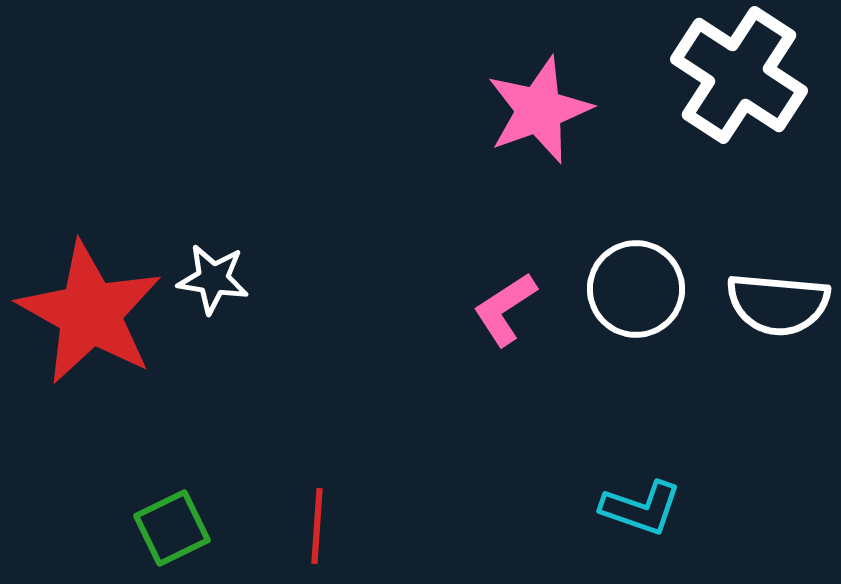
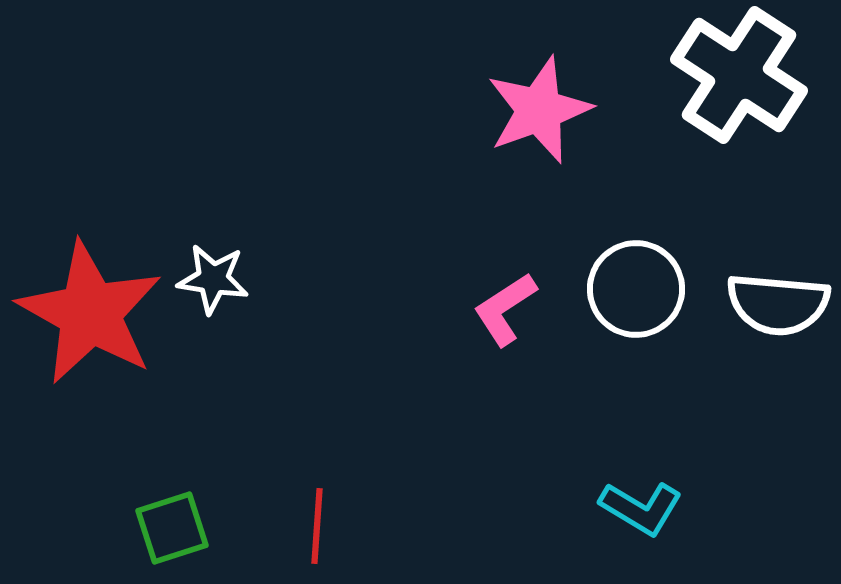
cyan L-shape: rotated 12 degrees clockwise
green square: rotated 8 degrees clockwise
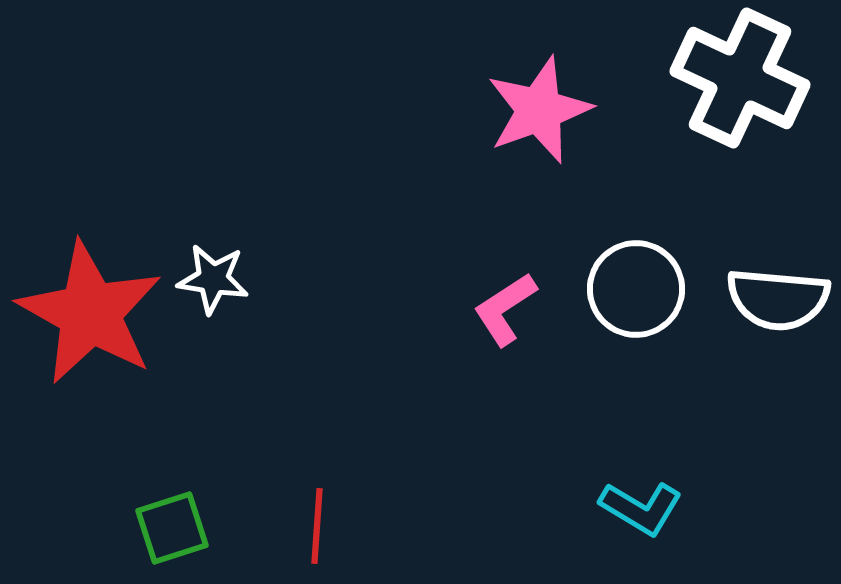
white cross: moved 1 px right, 3 px down; rotated 8 degrees counterclockwise
white semicircle: moved 5 px up
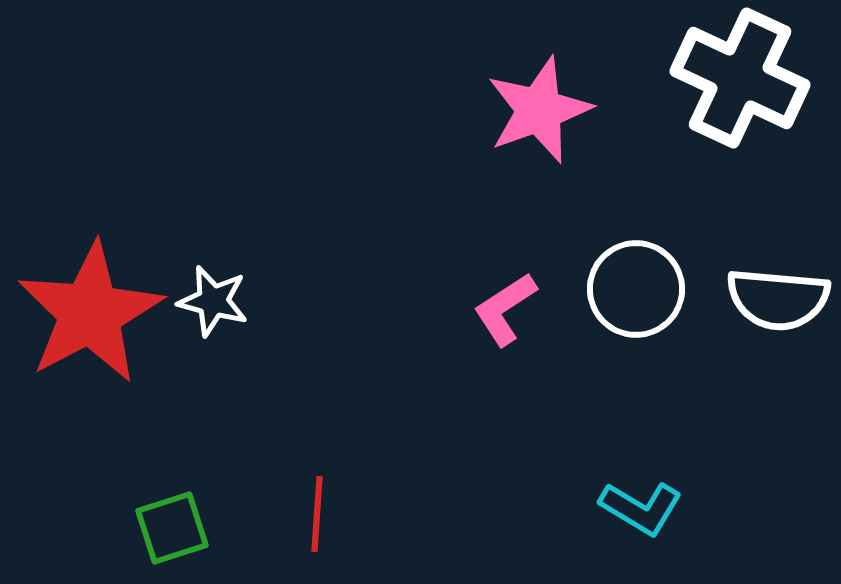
white star: moved 22 px down; rotated 6 degrees clockwise
red star: rotated 15 degrees clockwise
red line: moved 12 px up
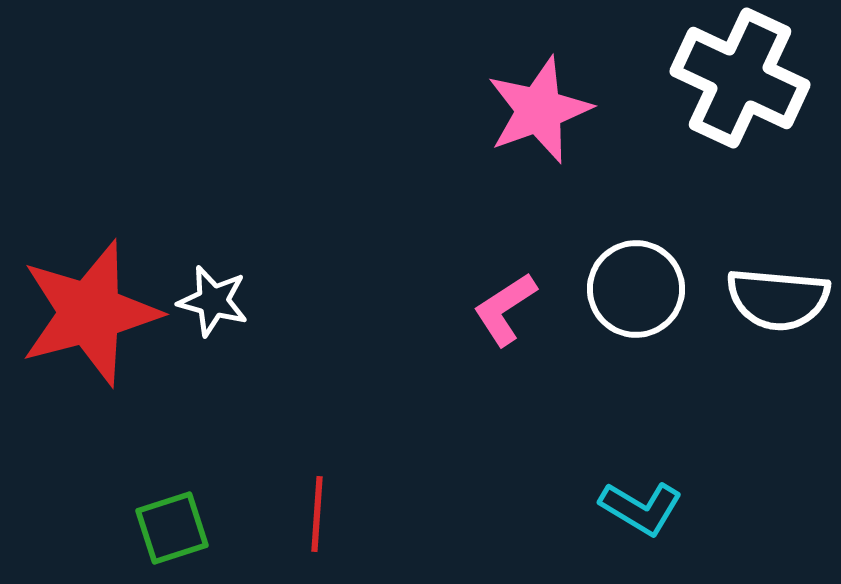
red star: rotated 13 degrees clockwise
